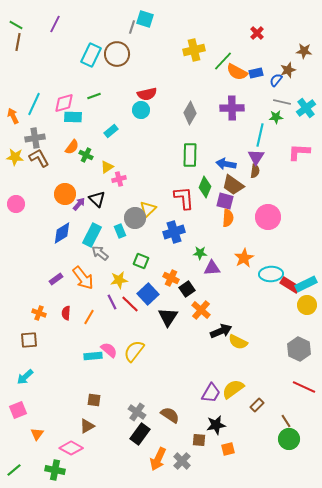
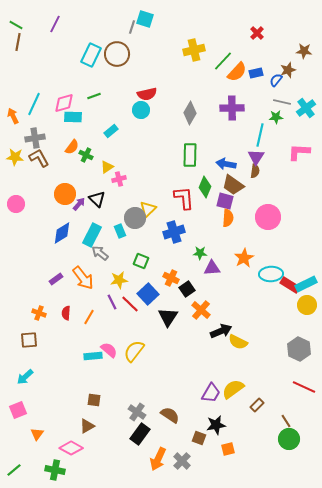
orange semicircle at (237, 72): rotated 75 degrees counterclockwise
brown square at (199, 440): moved 2 px up; rotated 16 degrees clockwise
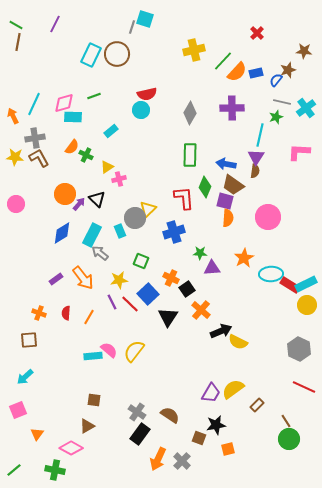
green star at (276, 117): rotated 16 degrees counterclockwise
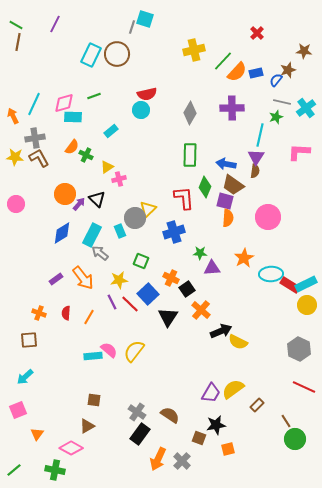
green circle at (289, 439): moved 6 px right
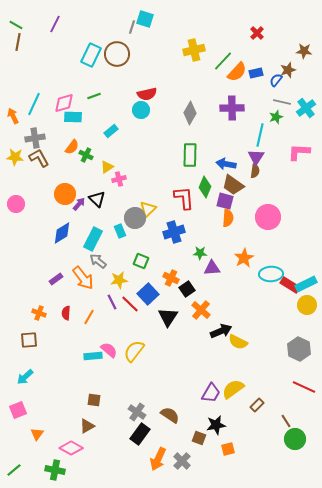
cyan rectangle at (92, 235): moved 1 px right, 4 px down
gray arrow at (100, 253): moved 2 px left, 8 px down
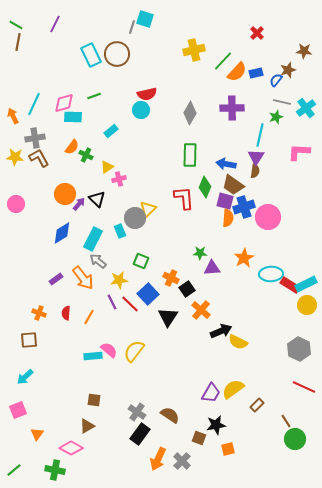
cyan rectangle at (91, 55): rotated 50 degrees counterclockwise
blue cross at (174, 232): moved 70 px right, 25 px up
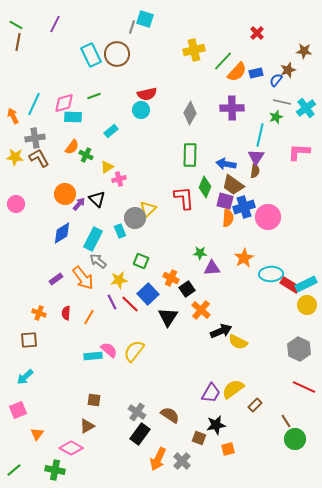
brown rectangle at (257, 405): moved 2 px left
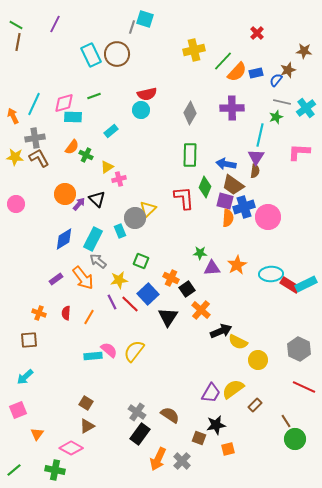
blue diamond at (62, 233): moved 2 px right, 6 px down
orange star at (244, 258): moved 7 px left, 7 px down
yellow circle at (307, 305): moved 49 px left, 55 px down
brown square at (94, 400): moved 8 px left, 3 px down; rotated 24 degrees clockwise
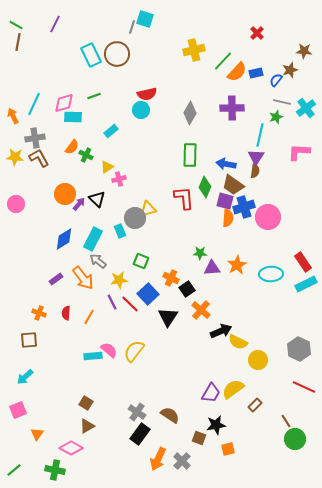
brown star at (288, 70): moved 2 px right
yellow triangle at (148, 209): rotated 30 degrees clockwise
red rectangle at (290, 285): moved 13 px right, 23 px up; rotated 24 degrees clockwise
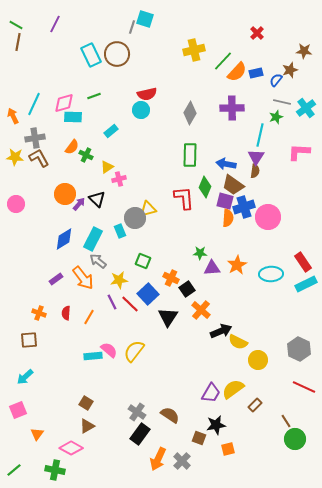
green square at (141, 261): moved 2 px right
